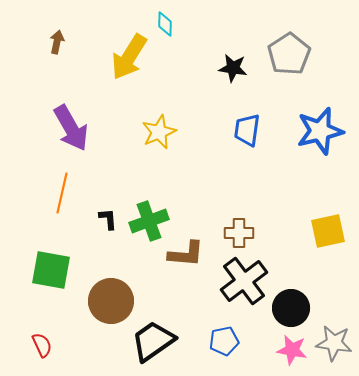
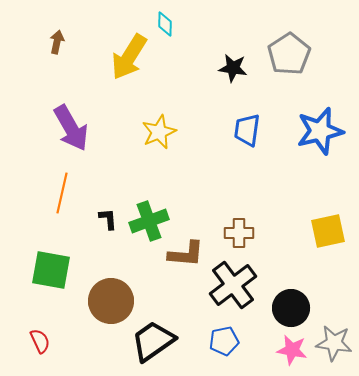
black cross: moved 11 px left, 4 px down
red semicircle: moved 2 px left, 4 px up
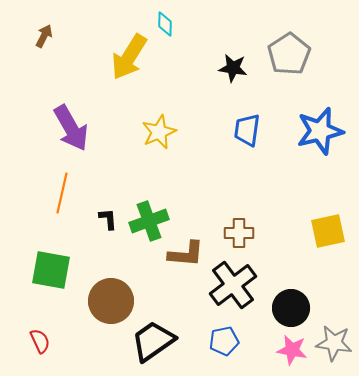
brown arrow: moved 13 px left, 6 px up; rotated 15 degrees clockwise
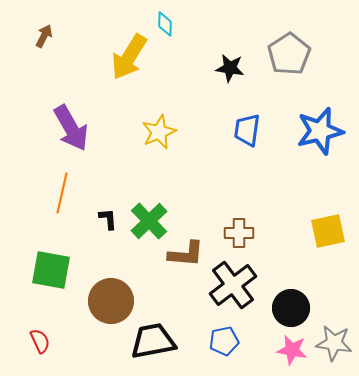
black star: moved 3 px left
green cross: rotated 24 degrees counterclockwise
black trapezoid: rotated 24 degrees clockwise
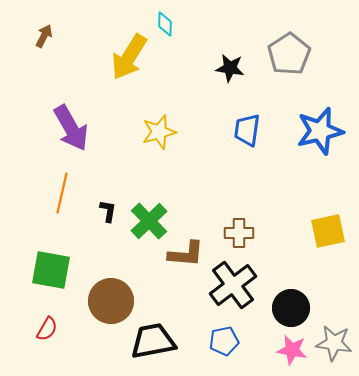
yellow star: rotated 8 degrees clockwise
black L-shape: moved 8 px up; rotated 15 degrees clockwise
red semicircle: moved 7 px right, 12 px up; rotated 55 degrees clockwise
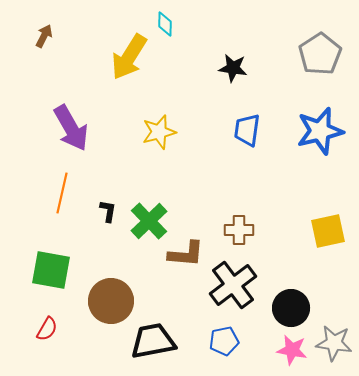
gray pentagon: moved 31 px right
black star: moved 3 px right
brown cross: moved 3 px up
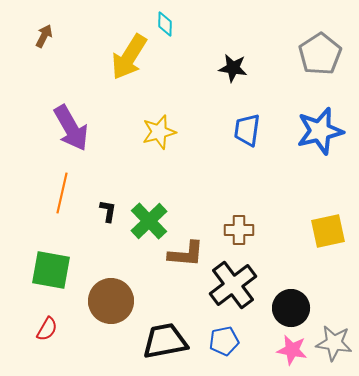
black trapezoid: moved 12 px right
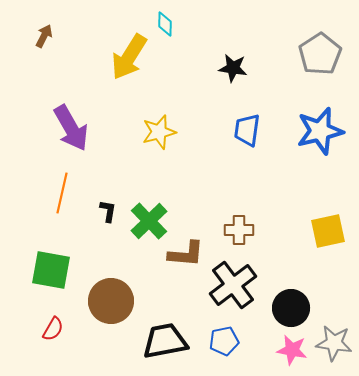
red semicircle: moved 6 px right
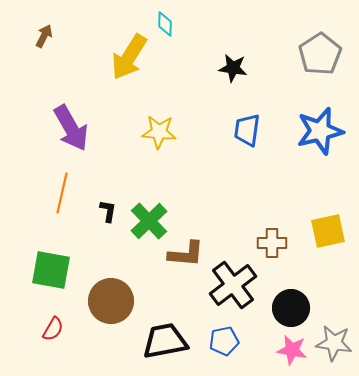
yellow star: rotated 20 degrees clockwise
brown cross: moved 33 px right, 13 px down
